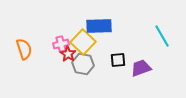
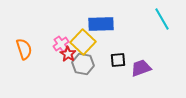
blue rectangle: moved 2 px right, 2 px up
cyan line: moved 17 px up
pink cross: rotated 21 degrees counterclockwise
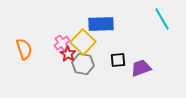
pink cross: moved 1 px right, 1 px up
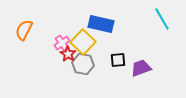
blue rectangle: rotated 15 degrees clockwise
orange semicircle: moved 19 px up; rotated 135 degrees counterclockwise
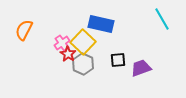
gray hexagon: rotated 15 degrees clockwise
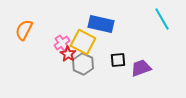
yellow square: rotated 15 degrees counterclockwise
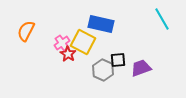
orange semicircle: moved 2 px right, 1 px down
gray hexagon: moved 20 px right, 6 px down
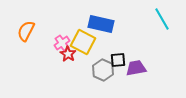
purple trapezoid: moved 5 px left; rotated 10 degrees clockwise
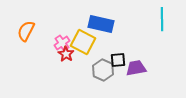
cyan line: rotated 30 degrees clockwise
red star: moved 2 px left
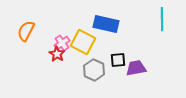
blue rectangle: moved 5 px right
red star: moved 9 px left
gray hexagon: moved 9 px left
